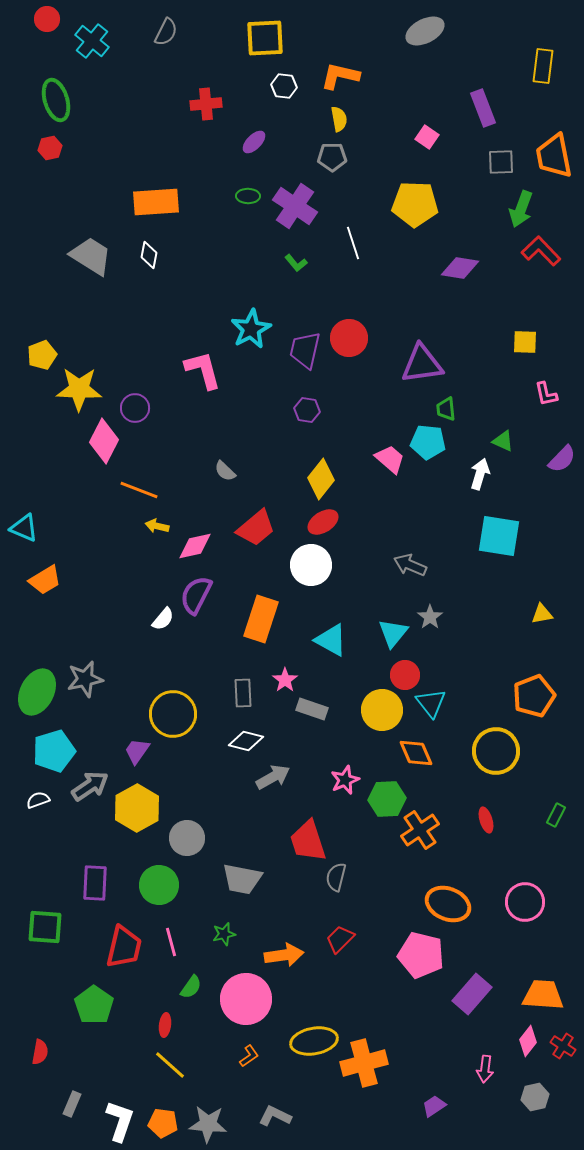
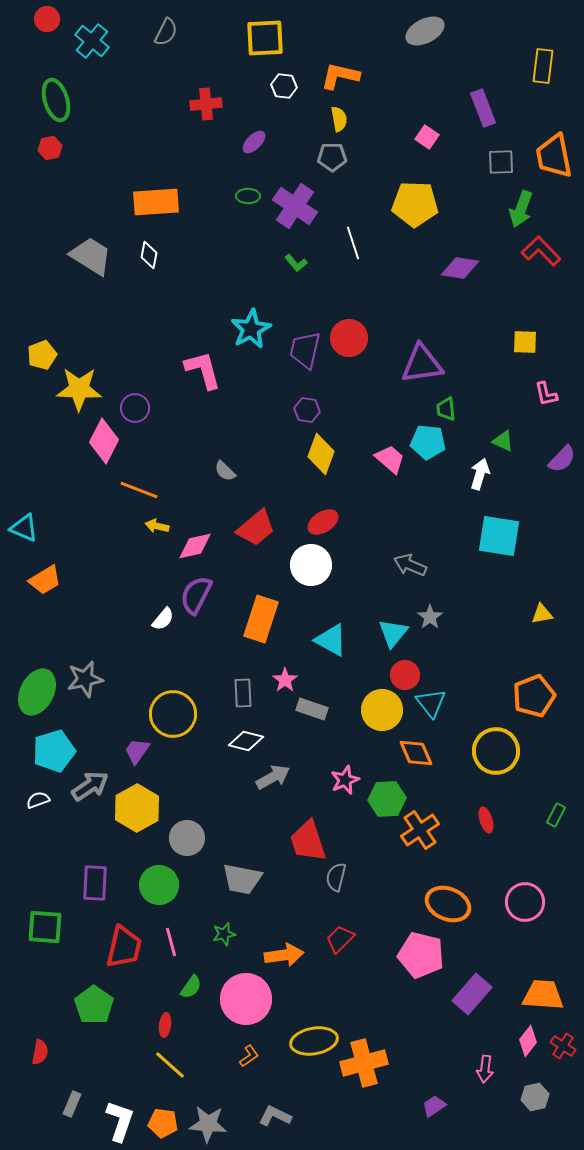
yellow diamond at (321, 479): moved 25 px up; rotated 18 degrees counterclockwise
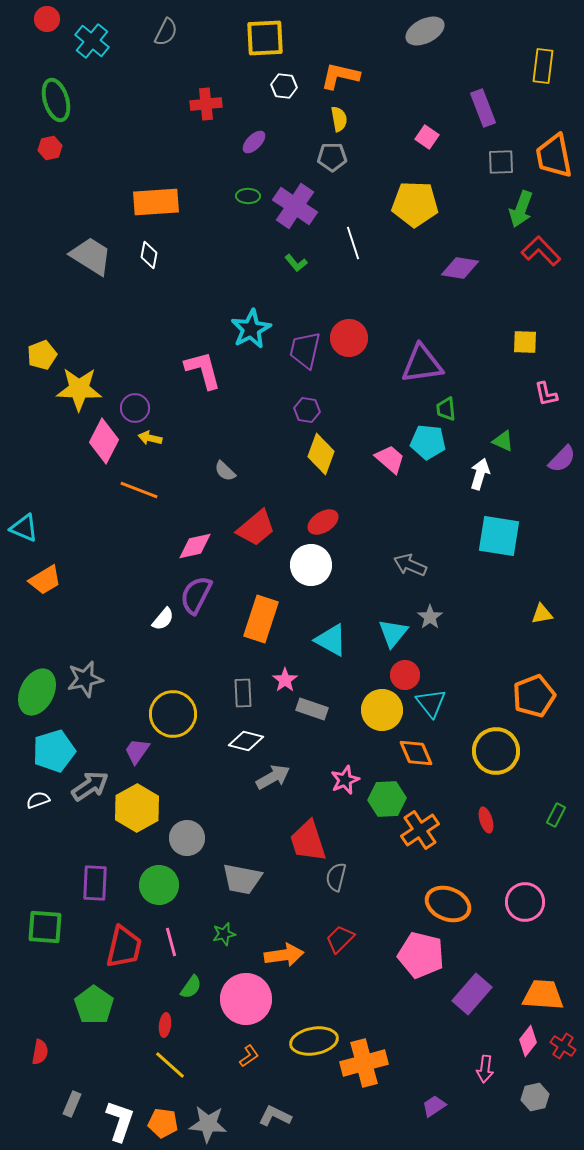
yellow arrow at (157, 526): moved 7 px left, 88 px up
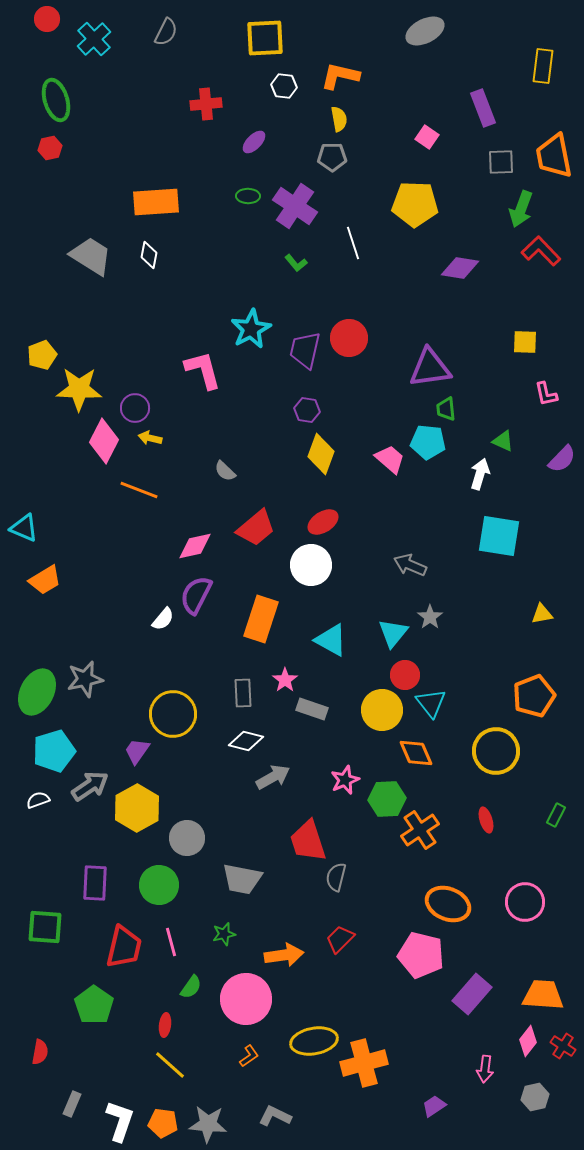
cyan cross at (92, 41): moved 2 px right, 2 px up; rotated 8 degrees clockwise
purple triangle at (422, 364): moved 8 px right, 4 px down
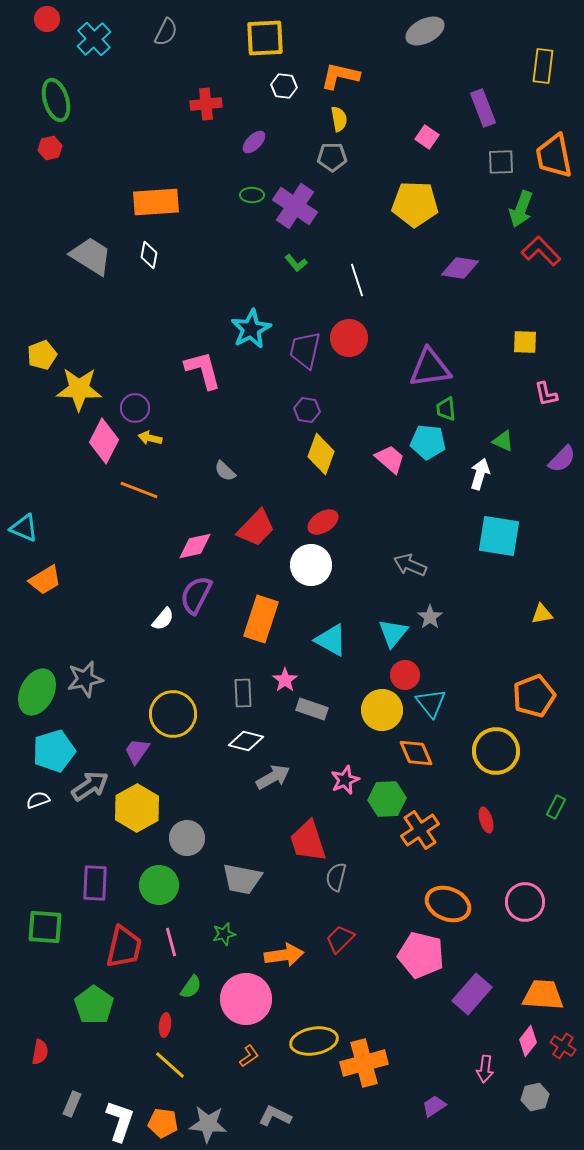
green ellipse at (248, 196): moved 4 px right, 1 px up
white line at (353, 243): moved 4 px right, 37 px down
red trapezoid at (256, 528): rotated 6 degrees counterclockwise
green rectangle at (556, 815): moved 8 px up
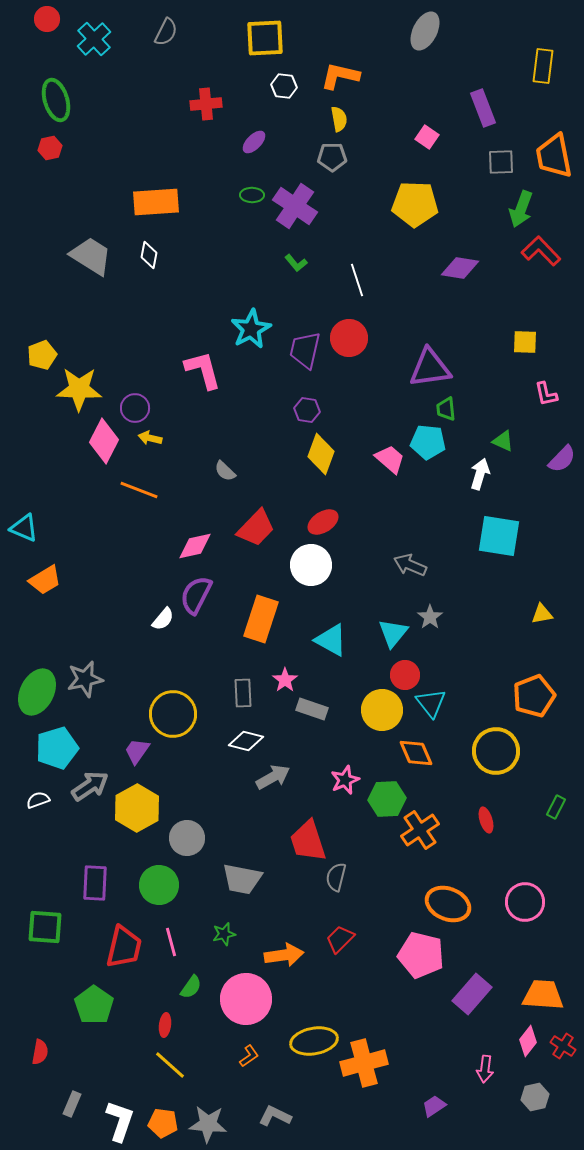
gray ellipse at (425, 31): rotated 36 degrees counterclockwise
cyan pentagon at (54, 751): moved 3 px right, 3 px up
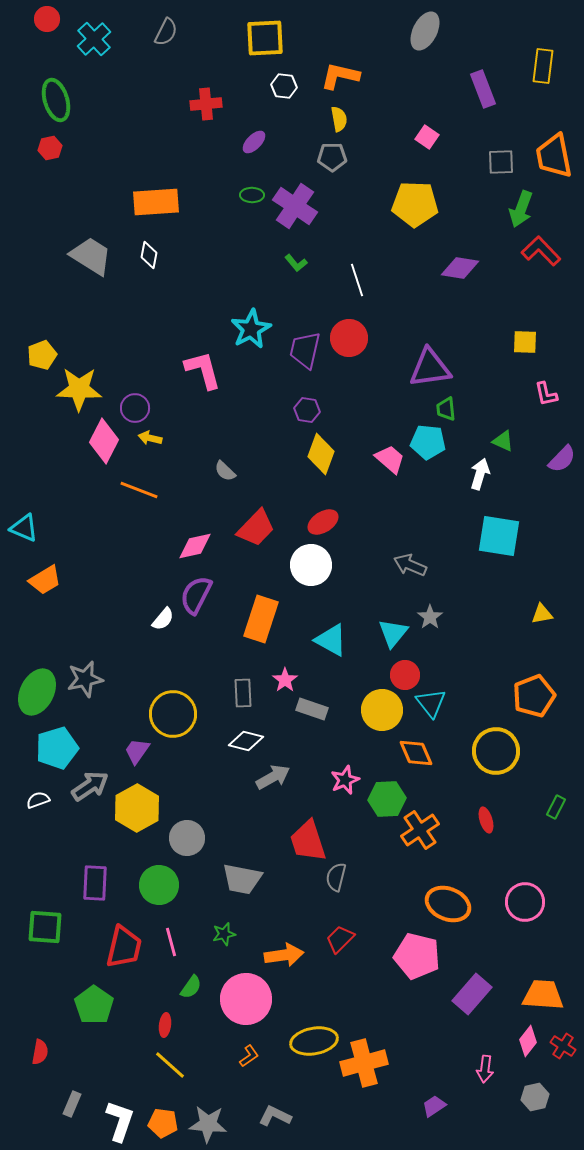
purple rectangle at (483, 108): moved 19 px up
pink pentagon at (421, 955): moved 4 px left, 1 px down
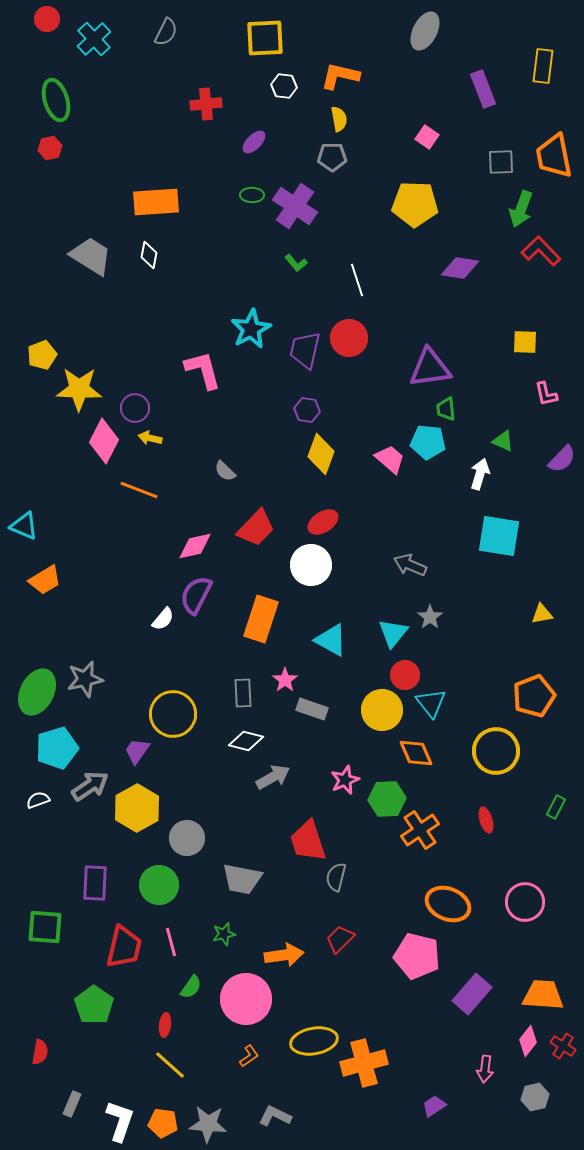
cyan triangle at (24, 528): moved 2 px up
